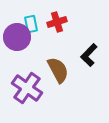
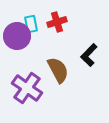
purple circle: moved 1 px up
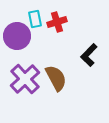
cyan rectangle: moved 4 px right, 5 px up
brown semicircle: moved 2 px left, 8 px down
purple cross: moved 2 px left, 9 px up; rotated 12 degrees clockwise
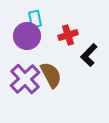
red cross: moved 11 px right, 13 px down
purple circle: moved 10 px right
brown semicircle: moved 5 px left, 3 px up
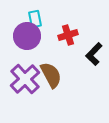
black L-shape: moved 5 px right, 1 px up
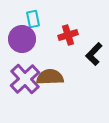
cyan rectangle: moved 2 px left
purple circle: moved 5 px left, 3 px down
brown semicircle: moved 1 px left, 2 px down; rotated 64 degrees counterclockwise
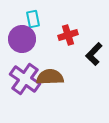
purple cross: rotated 12 degrees counterclockwise
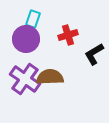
cyan rectangle: rotated 30 degrees clockwise
purple circle: moved 4 px right
black L-shape: rotated 15 degrees clockwise
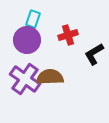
purple circle: moved 1 px right, 1 px down
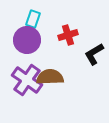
purple cross: moved 2 px right, 1 px down
